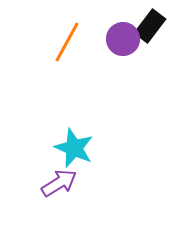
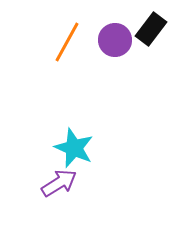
black rectangle: moved 1 px right, 3 px down
purple circle: moved 8 px left, 1 px down
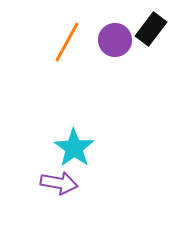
cyan star: rotated 12 degrees clockwise
purple arrow: rotated 42 degrees clockwise
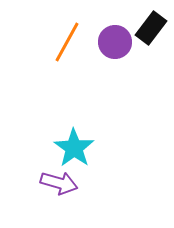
black rectangle: moved 1 px up
purple circle: moved 2 px down
purple arrow: rotated 6 degrees clockwise
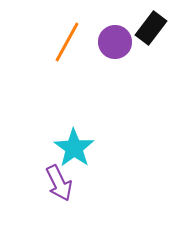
purple arrow: rotated 48 degrees clockwise
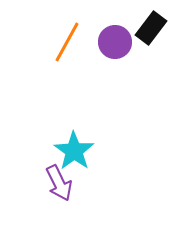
cyan star: moved 3 px down
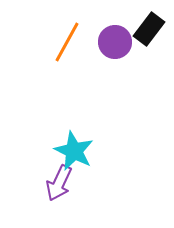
black rectangle: moved 2 px left, 1 px down
cyan star: rotated 9 degrees counterclockwise
purple arrow: rotated 51 degrees clockwise
